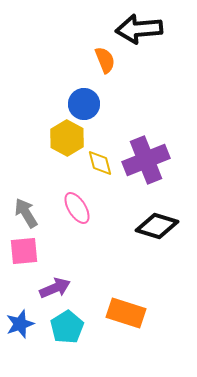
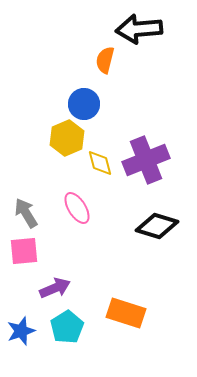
orange semicircle: rotated 144 degrees counterclockwise
yellow hexagon: rotated 8 degrees clockwise
blue star: moved 1 px right, 7 px down
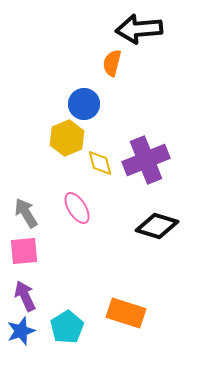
orange semicircle: moved 7 px right, 3 px down
purple arrow: moved 30 px left, 8 px down; rotated 92 degrees counterclockwise
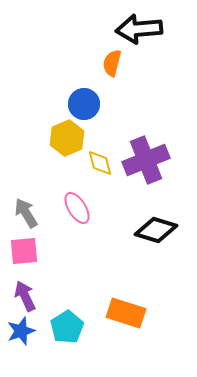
black diamond: moved 1 px left, 4 px down
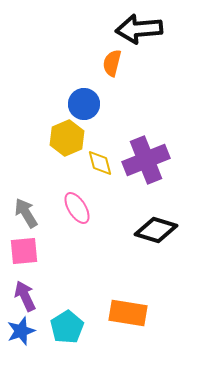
orange rectangle: moved 2 px right; rotated 9 degrees counterclockwise
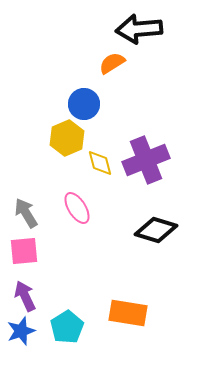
orange semicircle: rotated 44 degrees clockwise
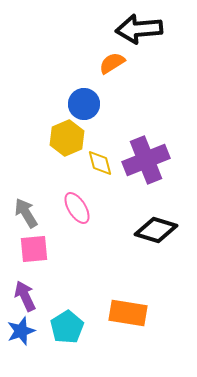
pink square: moved 10 px right, 2 px up
